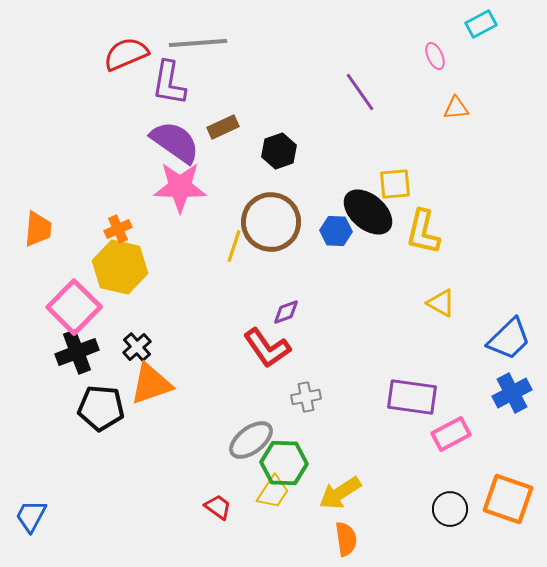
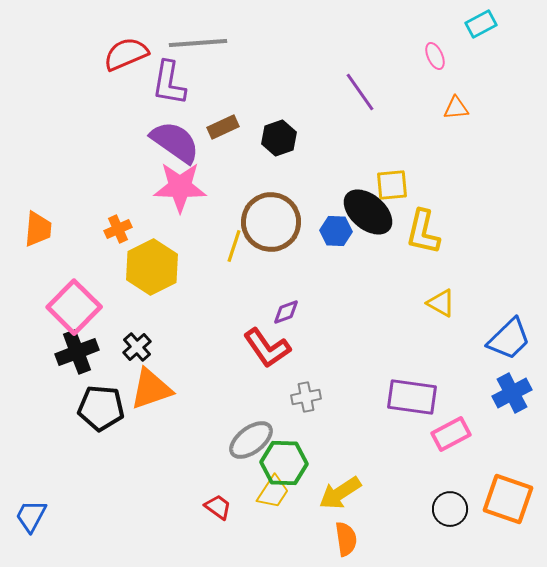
black hexagon at (279, 151): moved 13 px up
yellow square at (395, 184): moved 3 px left, 1 px down
yellow hexagon at (120, 267): moved 32 px right; rotated 20 degrees clockwise
orange triangle at (151, 384): moved 5 px down
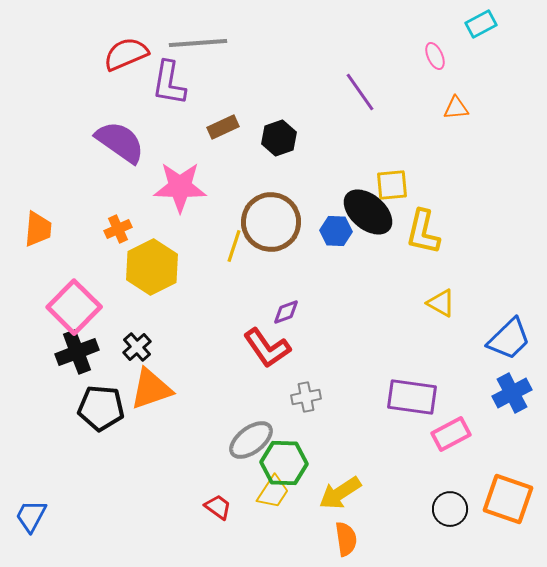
purple semicircle at (175, 142): moved 55 px left
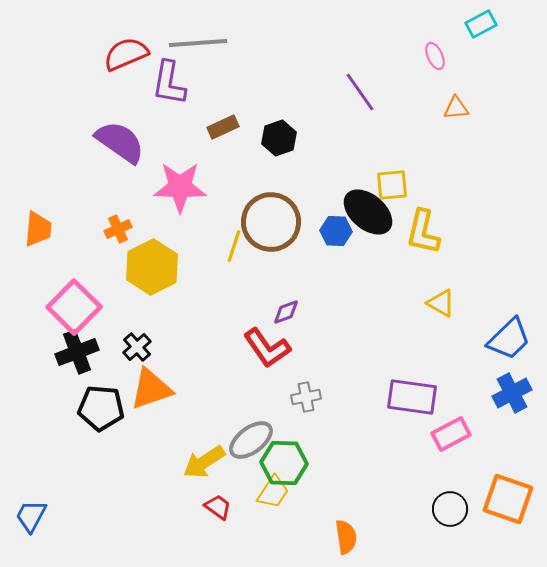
yellow arrow at (340, 493): moved 136 px left, 31 px up
orange semicircle at (346, 539): moved 2 px up
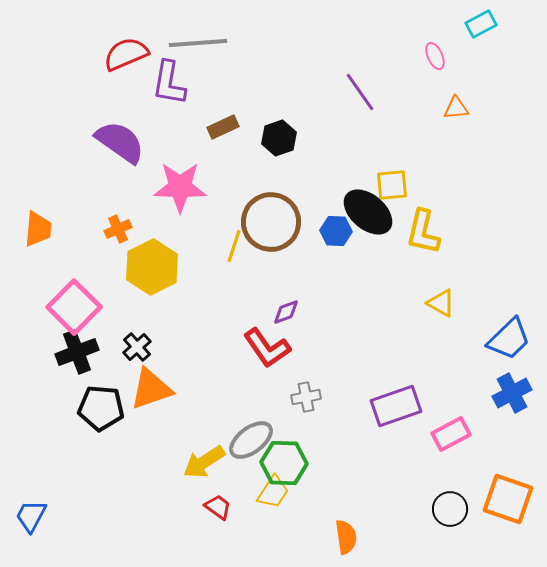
purple rectangle at (412, 397): moved 16 px left, 9 px down; rotated 27 degrees counterclockwise
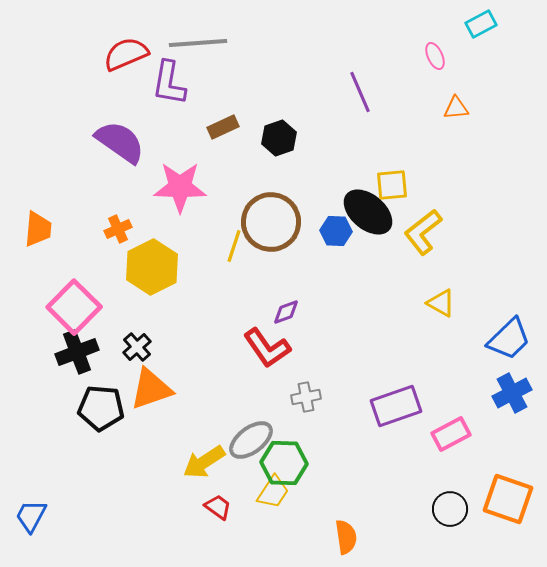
purple line at (360, 92): rotated 12 degrees clockwise
yellow L-shape at (423, 232): rotated 39 degrees clockwise
